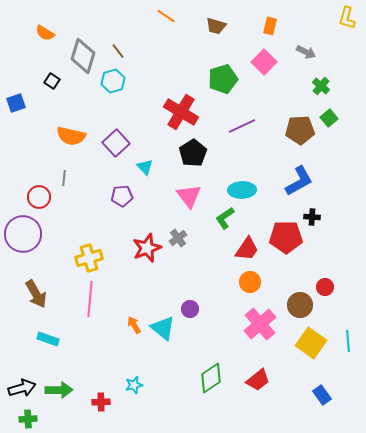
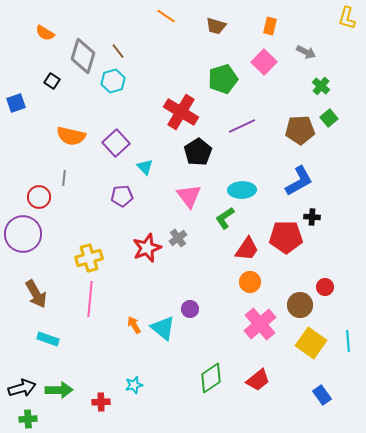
black pentagon at (193, 153): moved 5 px right, 1 px up
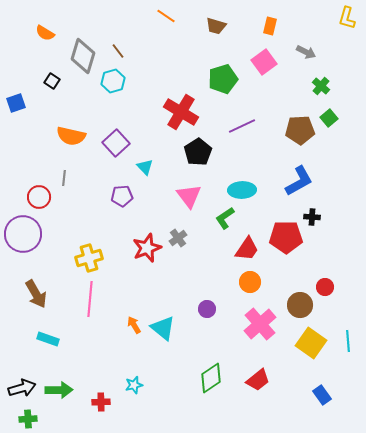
pink square at (264, 62): rotated 10 degrees clockwise
purple circle at (190, 309): moved 17 px right
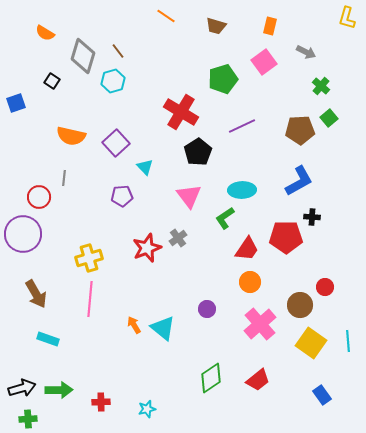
cyan star at (134, 385): moved 13 px right, 24 px down
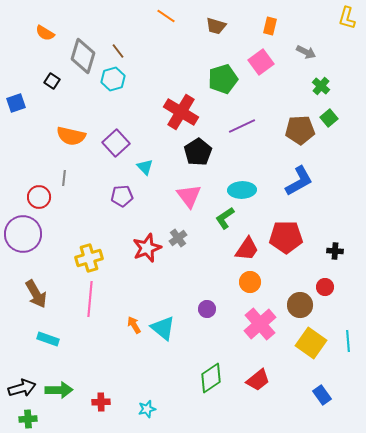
pink square at (264, 62): moved 3 px left
cyan hexagon at (113, 81): moved 2 px up
black cross at (312, 217): moved 23 px right, 34 px down
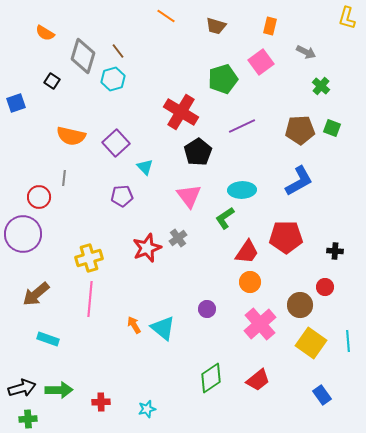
green square at (329, 118): moved 3 px right, 10 px down; rotated 30 degrees counterclockwise
red trapezoid at (247, 249): moved 3 px down
brown arrow at (36, 294): rotated 80 degrees clockwise
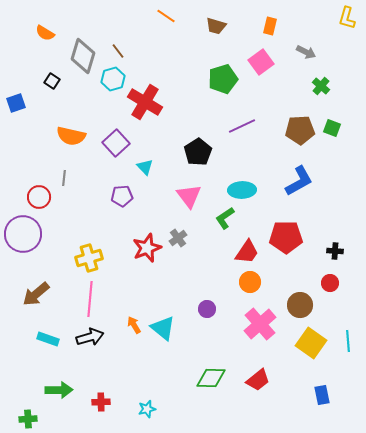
red cross at (181, 112): moved 36 px left, 10 px up
red circle at (325, 287): moved 5 px right, 4 px up
green diamond at (211, 378): rotated 36 degrees clockwise
black arrow at (22, 388): moved 68 px right, 51 px up
blue rectangle at (322, 395): rotated 24 degrees clockwise
